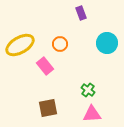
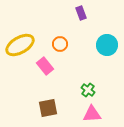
cyan circle: moved 2 px down
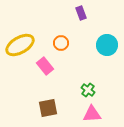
orange circle: moved 1 px right, 1 px up
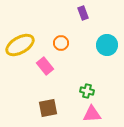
purple rectangle: moved 2 px right
green cross: moved 1 px left, 1 px down; rotated 24 degrees counterclockwise
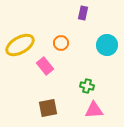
purple rectangle: rotated 32 degrees clockwise
green cross: moved 5 px up
pink triangle: moved 2 px right, 4 px up
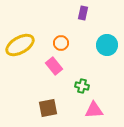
pink rectangle: moved 9 px right
green cross: moved 5 px left
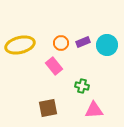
purple rectangle: moved 29 px down; rotated 56 degrees clockwise
yellow ellipse: rotated 16 degrees clockwise
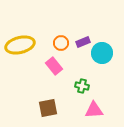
cyan circle: moved 5 px left, 8 px down
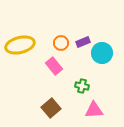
brown square: moved 3 px right; rotated 30 degrees counterclockwise
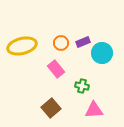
yellow ellipse: moved 2 px right, 1 px down
pink rectangle: moved 2 px right, 3 px down
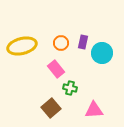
purple rectangle: rotated 56 degrees counterclockwise
green cross: moved 12 px left, 2 px down
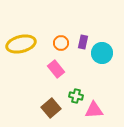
yellow ellipse: moved 1 px left, 2 px up
green cross: moved 6 px right, 8 px down
